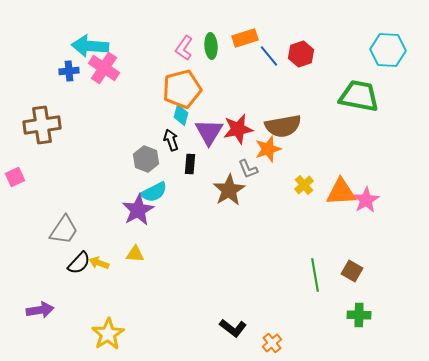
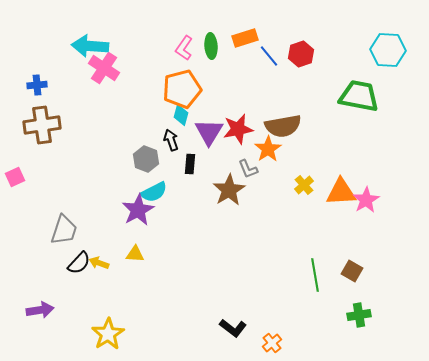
blue cross: moved 32 px left, 14 px down
orange star: rotated 16 degrees counterclockwise
gray trapezoid: rotated 16 degrees counterclockwise
green cross: rotated 10 degrees counterclockwise
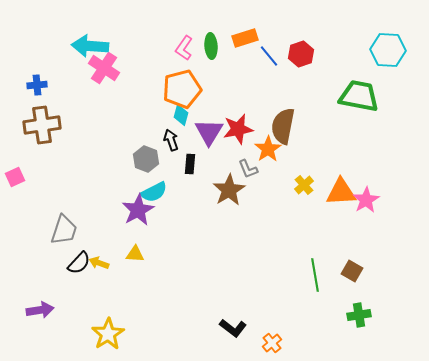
brown semicircle: rotated 111 degrees clockwise
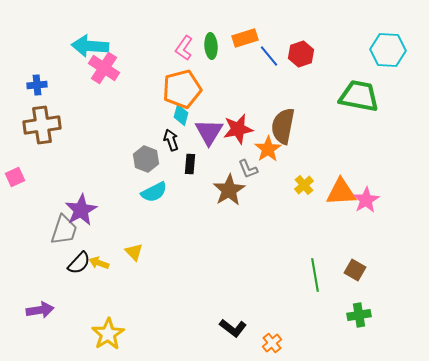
purple star: moved 57 px left
yellow triangle: moved 1 px left, 2 px up; rotated 42 degrees clockwise
brown square: moved 3 px right, 1 px up
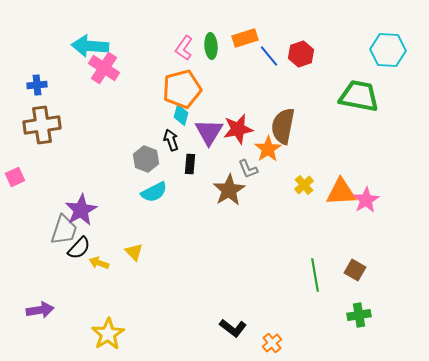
black semicircle: moved 15 px up
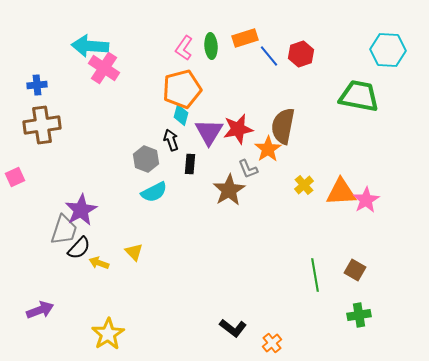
purple arrow: rotated 12 degrees counterclockwise
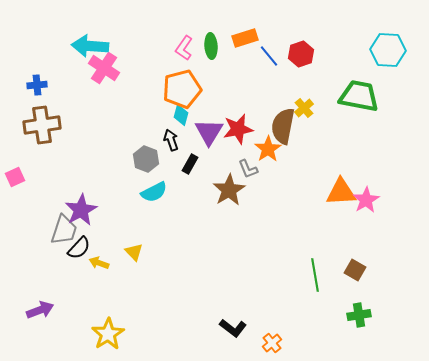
black rectangle: rotated 24 degrees clockwise
yellow cross: moved 77 px up
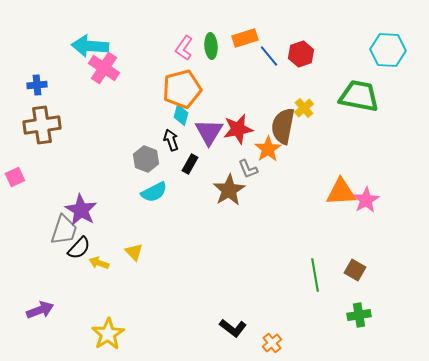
purple star: rotated 12 degrees counterclockwise
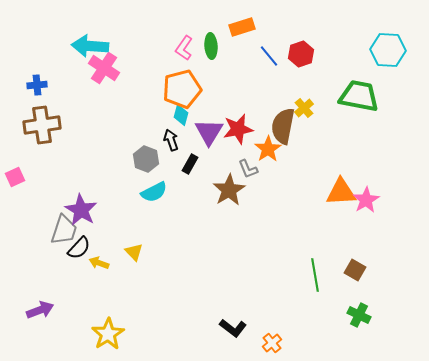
orange rectangle: moved 3 px left, 11 px up
green cross: rotated 35 degrees clockwise
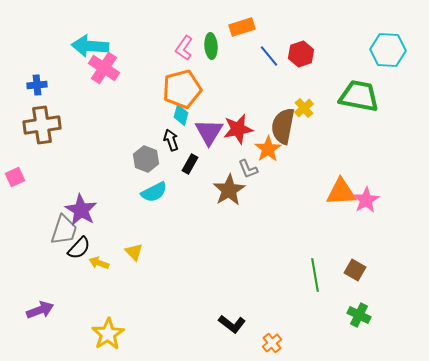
black L-shape: moved 1 px left, 4 px up
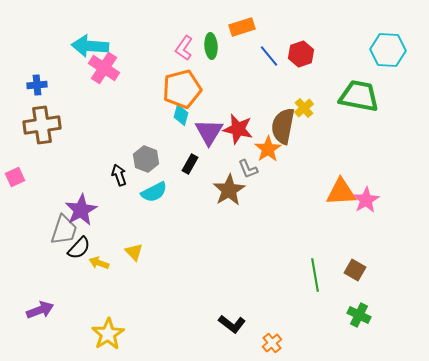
red star: rotated 24 degrees clockwise
black arrow: moved 52 px left, 35 px down
purple star: rotated 12 degrees clockwise
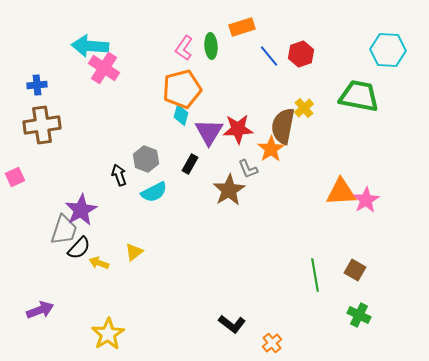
red star: rotated 16 degrees counterclockwise
orange star: moved 3 px right
yellow triangle: rotated 36 degrees clockwise
